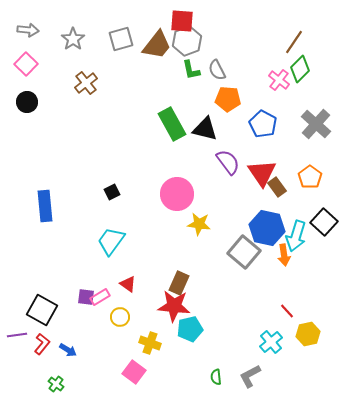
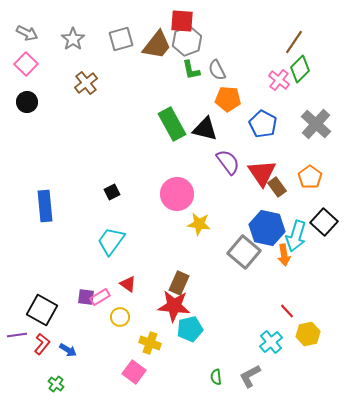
gray arrow at (28, 30): moved 1 px left, 3 px down; rotated 20 degrees clockwise
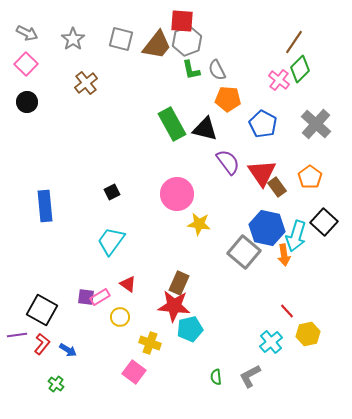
gray square at (121, 39): rotated 30 degrees clockwise
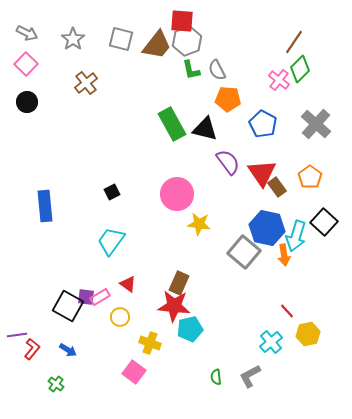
black square at (42, 310): moved 26 px right, 4 px up
red L-shape at (42, 344): moved 10 px left, 5 px down
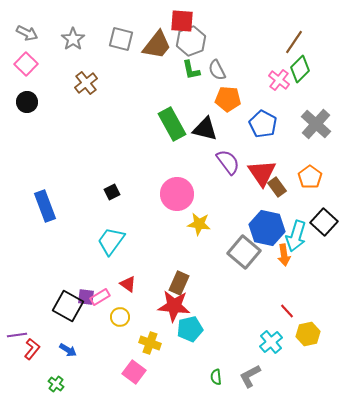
gray hexagon at (187, 41): moved 4 px right
blue rectangle at (45, 206): rotated 16 degrees counterclockwise
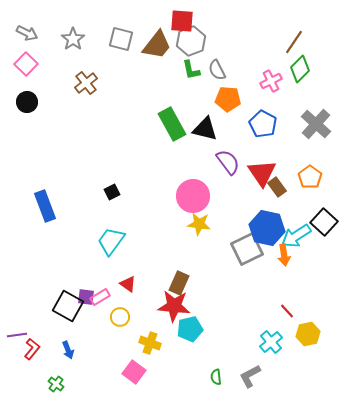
pink cross at (279, 80): moved 8 px left, 1 px down; rotated 25 degrees clockwise
pink circle at (177, 194): moved 16 px right, 2 px down
cyan arrow at (296, 236): rotated 40 degrees clockwise
gray square at (244, 252): moved 3 px right, 3 px up; rotated 24 degrees clockwise
blue arrow at (68, 350): rotated 36 degrees clockwise
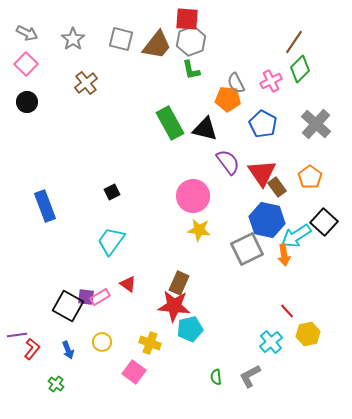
red square at (182, 21): moved 5 px right, 2 px up
gray semicircle at (217, 70): moved 19 px right, 13 px down
green rectangle at (172, 124): moved 2 px left, 1 px up
yellow star at (199, 224): moved 6 px down
blue hexagon at (267, 228): moved 8 px up
yellow circle at (120, 317): moved 18 px left, 25 px down
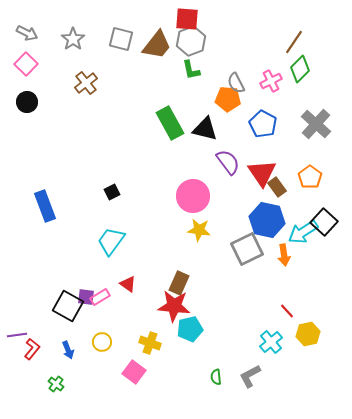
cyan arrow at (296, 236): moved 7 px right, 4 px up
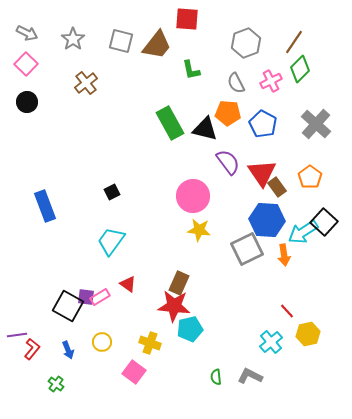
gray square at (121, 39): moved 2 px down
gray hexagon at (191, 41): moved 55 px right, 2 px down
orange pentagon at (228, 99): moved 14 px down
blue hexagon at (267, 220): rotated 8 degrees counterclockwise
gray L-shape at (250, 376): rotated 55 degrees clockwise
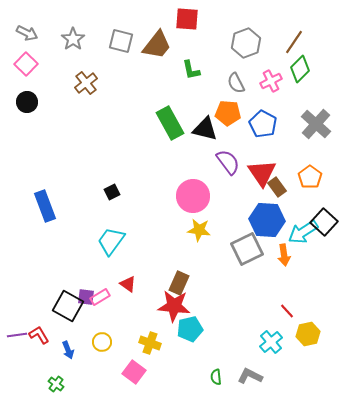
red L-shape at (32, 349): moved 7 px right, 14 px up; rotated 70 degrees counterclockwise
